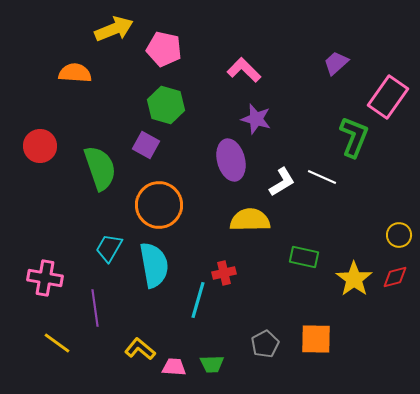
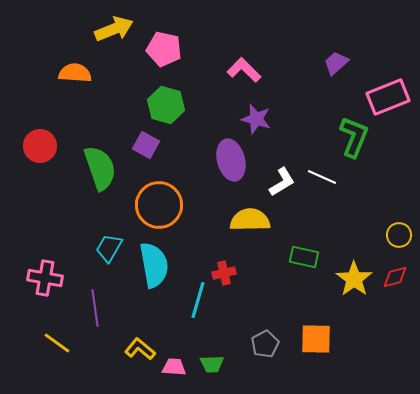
pink rectangle: rotated 33 degrees clockwise
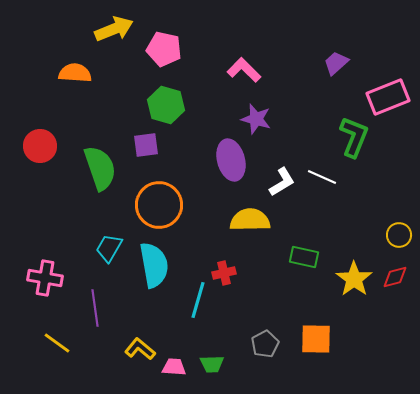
purple square: rotated 36 degrees counterclockwise
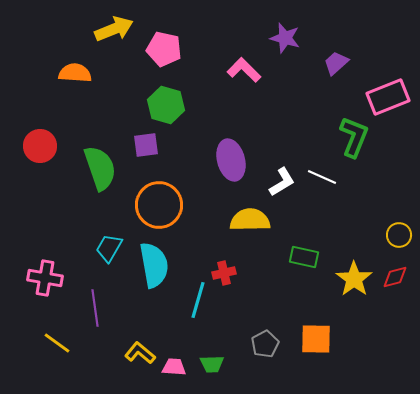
purple star: moved 29 px right, 81 px up
yellow L-shape: moved 4 px down
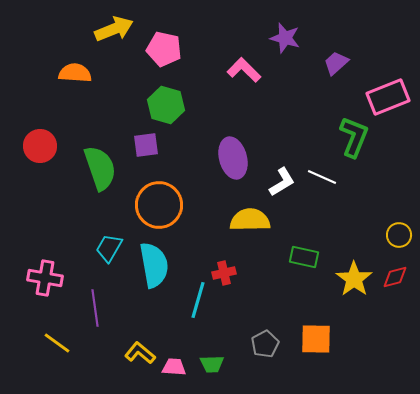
purple ellipse: moved 2 px right, 2 px up
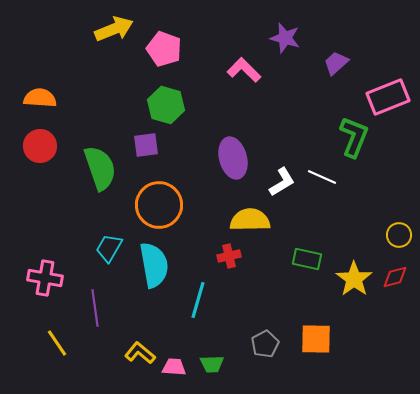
pink pentagon: rotated 8 degrees clockwise
orange semicircle: moved 35 px left, 25 px down
green rectangle: moved 3 px right, 2 px down
red cross: moved 5 px right, 17 px up
yellow line: rotated 20 degrees clockwise
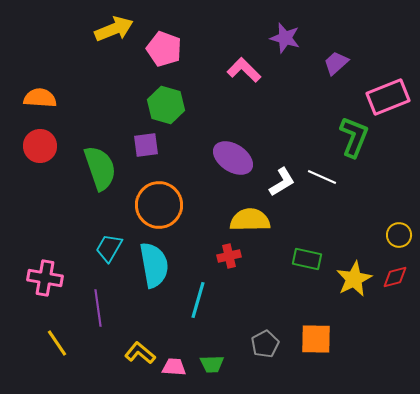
purple ellipse: rotated 42 degrees counterclockwise
yellow star: rotated 9 degrees clockwise
purple line: moved 3 px right
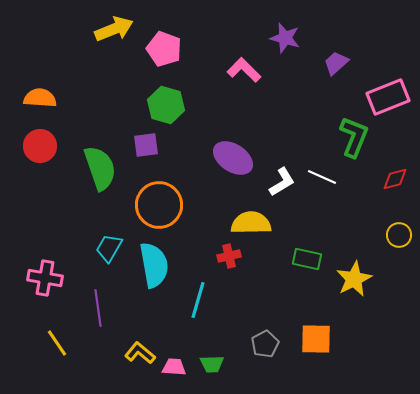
yellow semicircle: moved 1 px right, 3 px down
red diamond: moved 98 px up
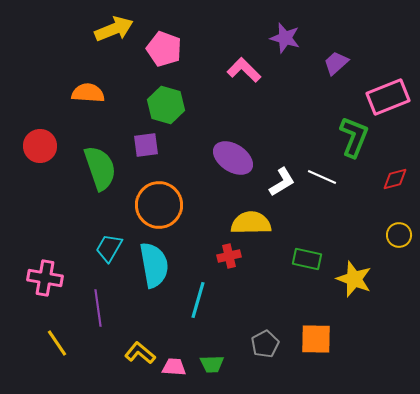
orange semicircle: moved 48 px right, 5 px up
yellow star: rotated 24 degrees counterclockwise
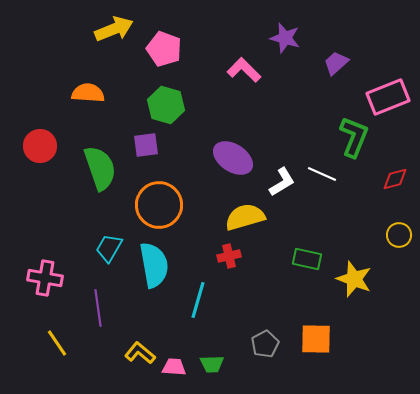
white line: moved 3 px up
yellow semicircle: moved 6 px left, 6 px up; rotated 15 degrees counterclockwise
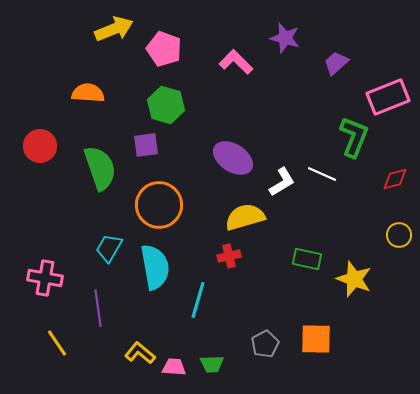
pink L-shape: moved 8 px left, 8 px up
cyan semicircle: moved 1 px right, 2 px down
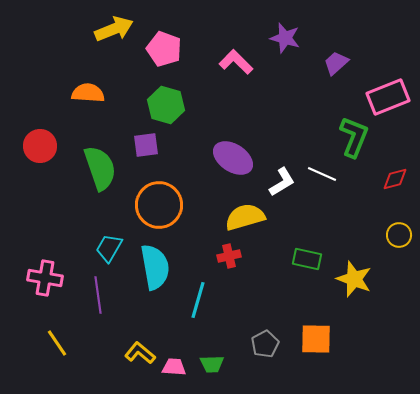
purple line: moved 13 px up
